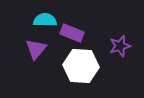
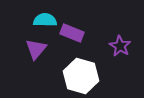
purple star: rotated 25 degrees counterclockwise
white hexagon: moved 10 px down; rotated 12 degrees clockwise
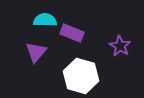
purple triangle: moved 3 px down
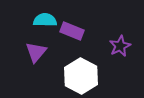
purple rectangle: moved 2 px up
purple star: rotated 15 degrees clockwise
white hexagon: rotated 12 degrees clockwise
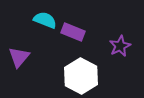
cyan semicircle: rotated 20 degrees clockwise
purple rectangle: moved 1 px right, 1 px down
purple triangle: moved 17 px left, 5 px down
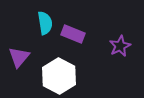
cyan semicircle: moved 3 px down; rotated 60 degrees clockwise
purple rectangle: moved 2 px down
white hexagon: moved 22 px left
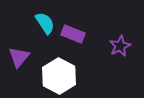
cyan semicircle: rotated 25 degrees counterclockwise
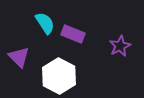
purple triangle: rotated 25 degrees counterclockwise
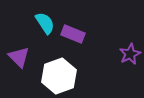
purple star: moved 10 px right, 8 px down
white hexagon: rotated 12 degrees clockwise
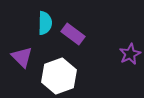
cyan semicircle: rotated 35 degrees clockwise
purple rectangle: rotated 15 degrees clockwise
purple triangle: moved 3 px right
